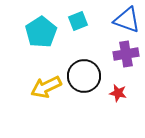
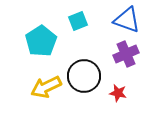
cyan pentagon: moved 9 px down
purple cross: rotated 15 degrees counterclockwise
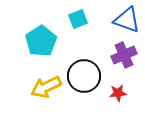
cyan square: moved 2 px up
purple cross: moved 2 px left, 1 px down
red star: rotated 18 degrees counterclockwise
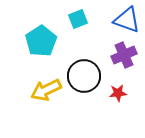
yellow arrow: moved 3 px down
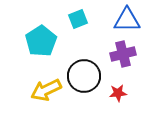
blue triangle: rotated 20 degrees counterclockwise
purple cross: moved 1 px left, 1 px up; rotated 10 degrees clockwise
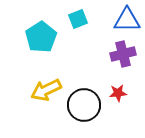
cyan pentagon: moved 4 px up
black circle: moved 29 px down
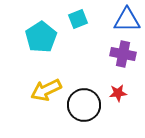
purple cross: rotated 25 degrees clockwise
